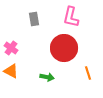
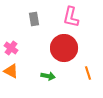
green arrow: moved 1 px right, 1 px up
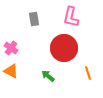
green arrow: rotated 152 degrees counterclockwise
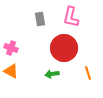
gray rectangle: moved 6 px right
pink cross: rotated 16 degrees counterclockwise
green arrow: moved 4 px right, 2 px up; rotated 48 degrees counterclockwise
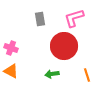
pink L-shape: moved 3 px right, 1 px down; rotated 60 degrees clockwise
red circle: moved 2 px up
orange line: moved 1 px left, 2 px down
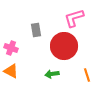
gray rectangle: moved 4 px left, 11 px down
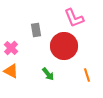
pink L-shape: rotated 95 degrees counterclockwise
pink cross: rotated 24 degrees clockwise
green arrow: moved 4 px left; rotated 120 degrees counterclockwise
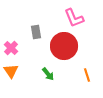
gray rectangle: moved 2 px down
orange triangle: rotated 28 degrees clockwise
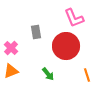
red circle: moved 2 px right
orange triangle: rotated 42 degrees clockwise
